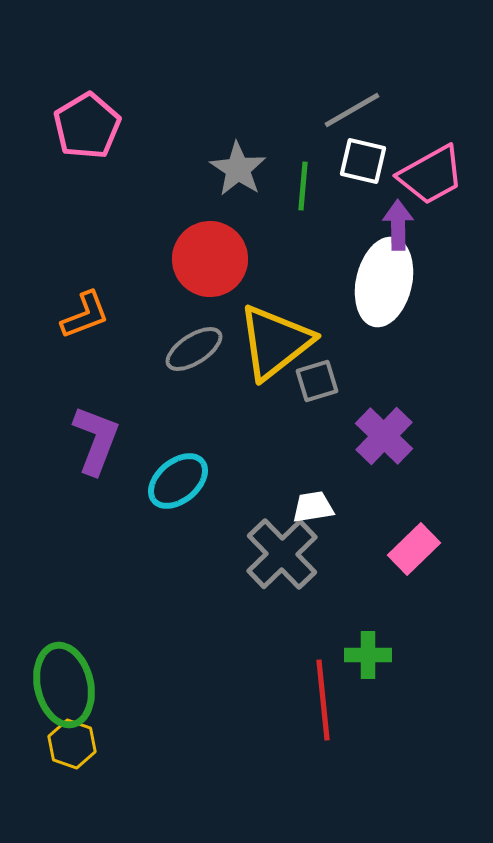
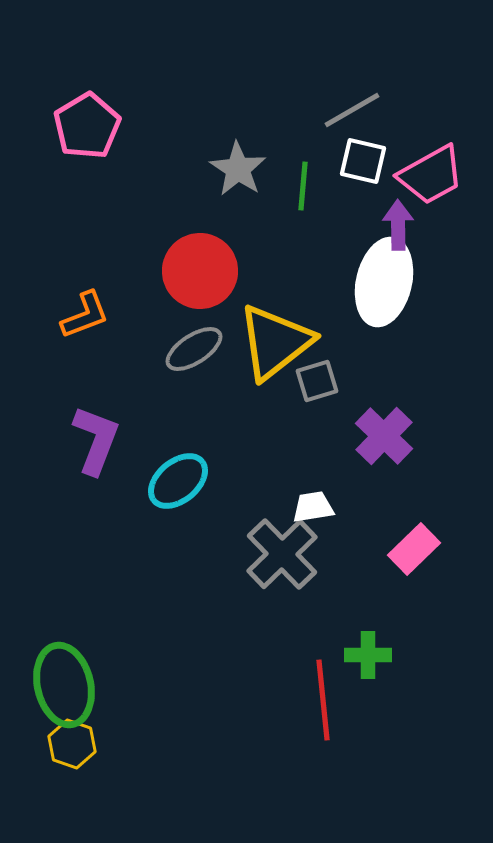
red circle: moved 10 px left, 12 px down
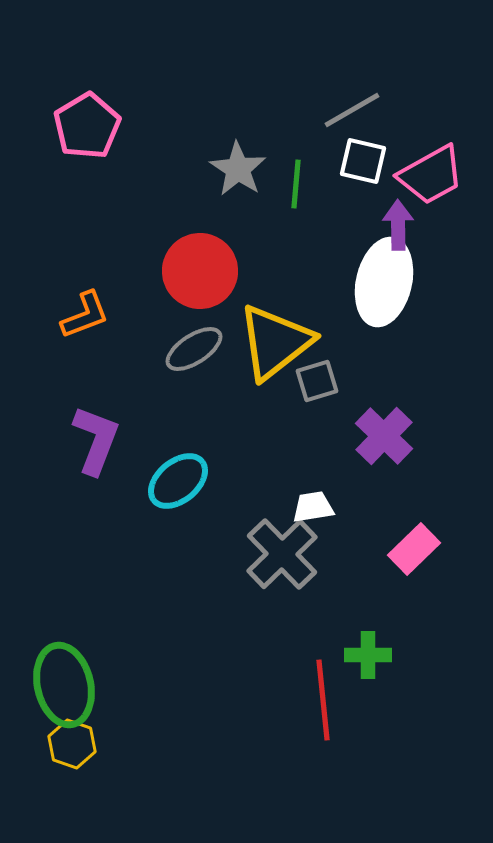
green line: moved 7 px left, 2 px up
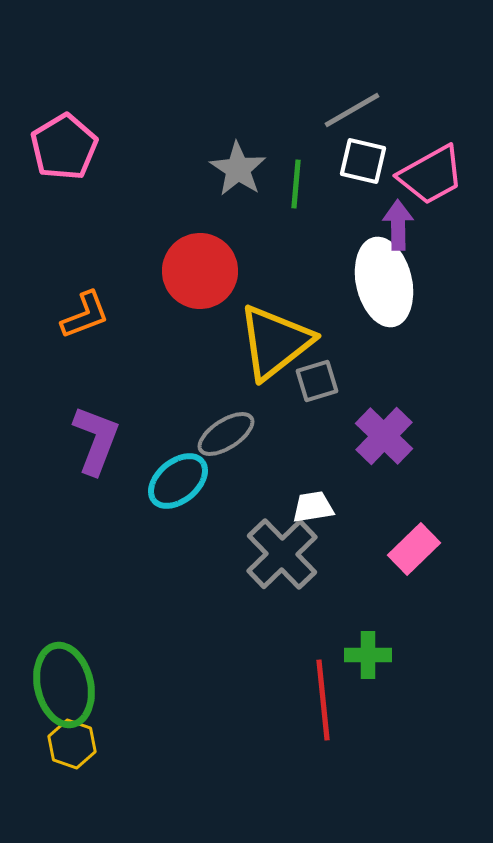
pink pentagon: moved 23 px left, 21 px down
white ellipse: rotated 26 degrees counterclockwise
gray ellipse: moved 32 px right, 85 px down
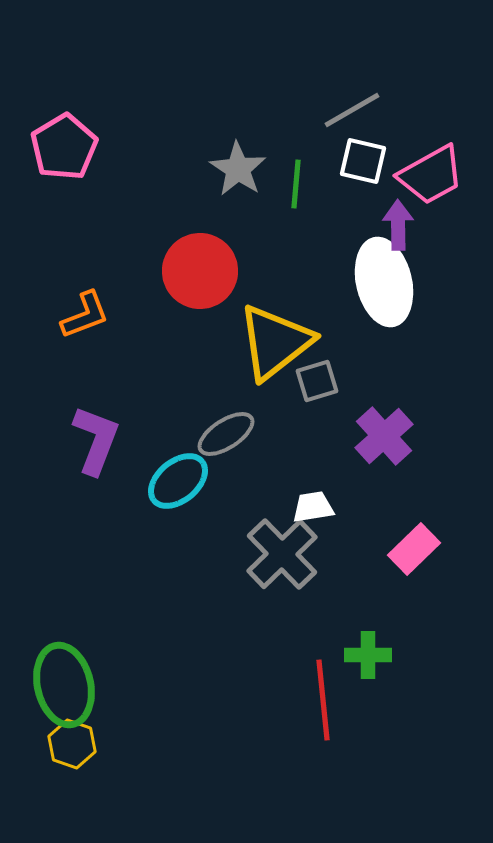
purple cross: rotated 4 degrees clockwise
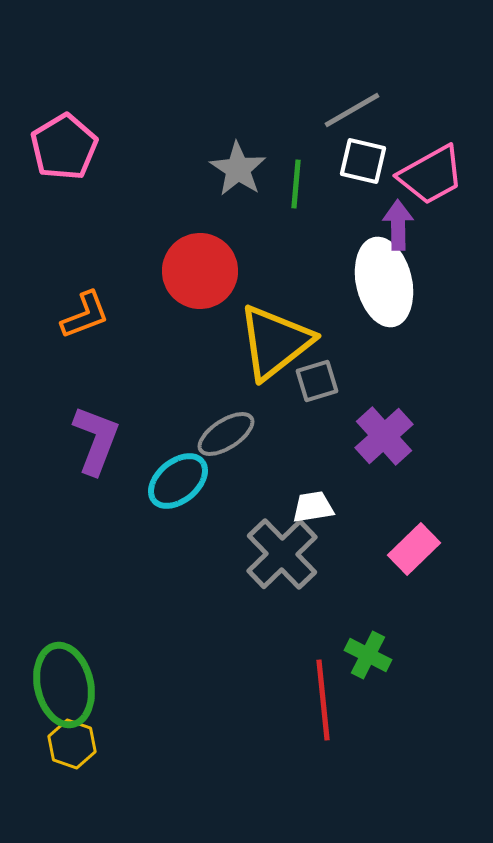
green cross: rotated 27 degrees clockwise
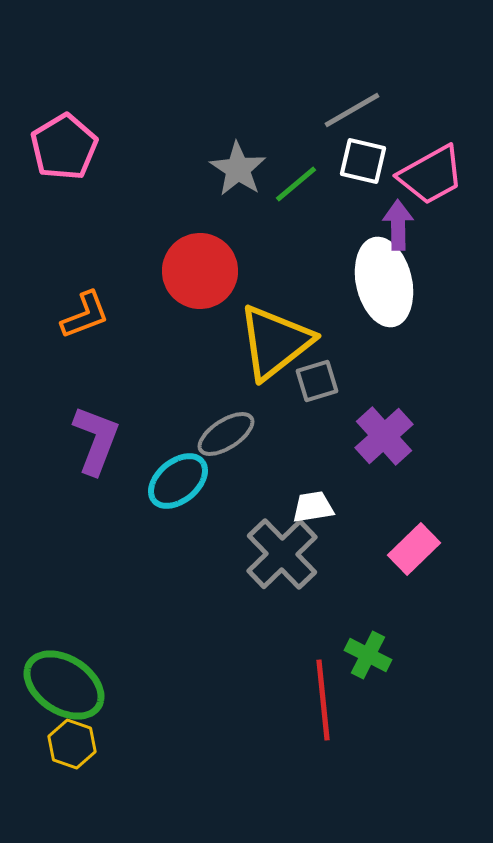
green line: rotated 45 degrees clockwise
green ellipse: rotated 44 degrees counterclockwise
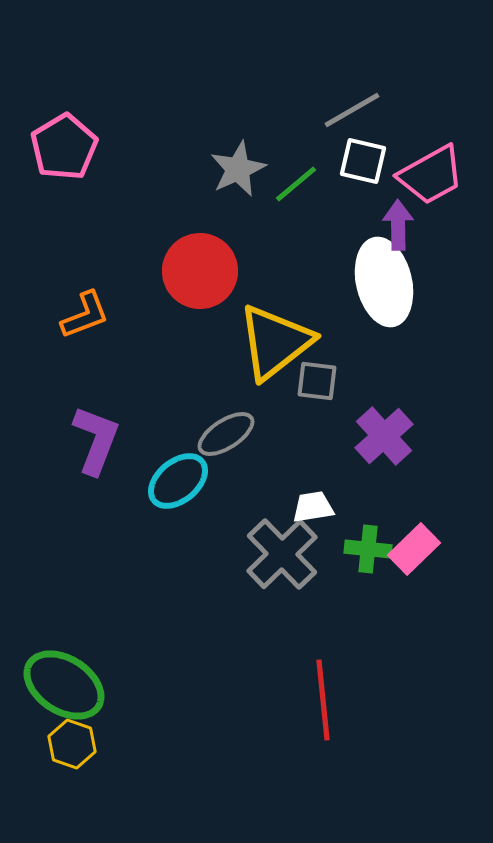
gray star: rotated 14 degrees clockwise
gray square: rotated 24 degrees clockwise
green cross: moved 106 px up; rotated 21 degrees counterclockwise
